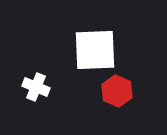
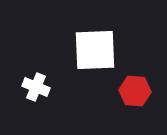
red hexagon: moved 18 px right; rotated 20 degrees counterclockwise
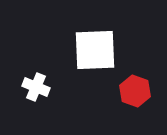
red hexagon: rotated 16 degrees clockwise
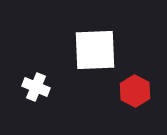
red hexagon: rotated 8 degrees clockwise
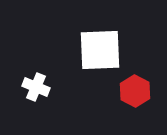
white square: moved 5 px right
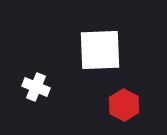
red hexagon: moved 11 px left, 14 px down
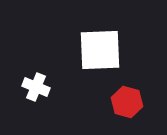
red hexagon: moved 3 px right, 3 px up; rotated 12 degrees counterclockwise
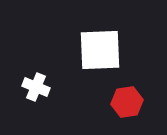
red hexagon: rotated 24 degrees counterclockwise
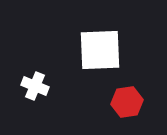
white cross: moved 1 px left, 1 px up
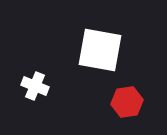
white square: rotated 12 degrees clockwise
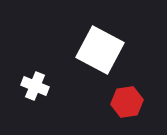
white square: rotated 18 degrees clockwise
